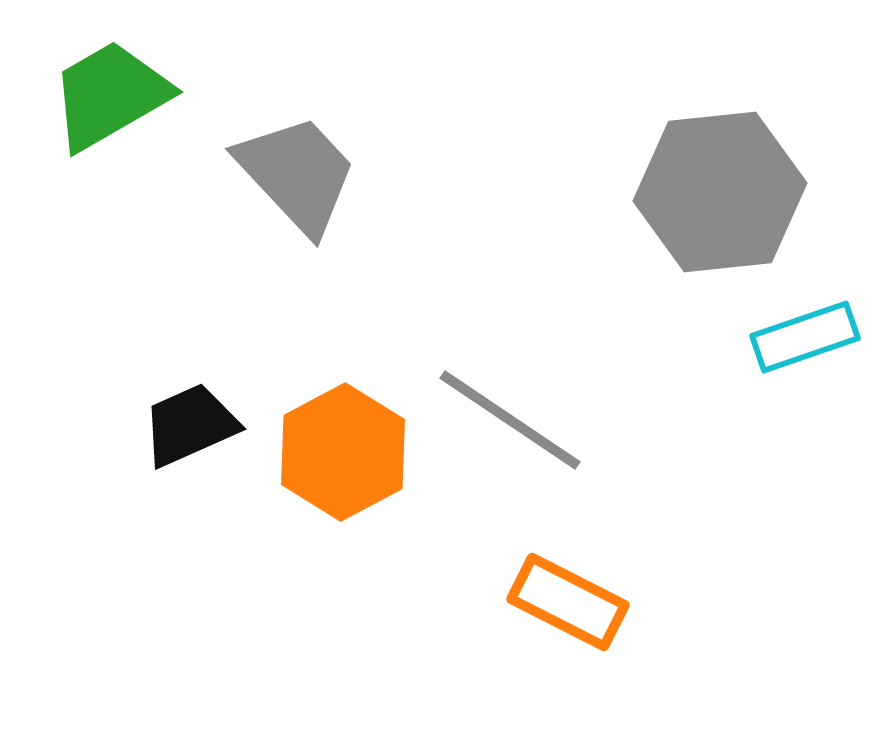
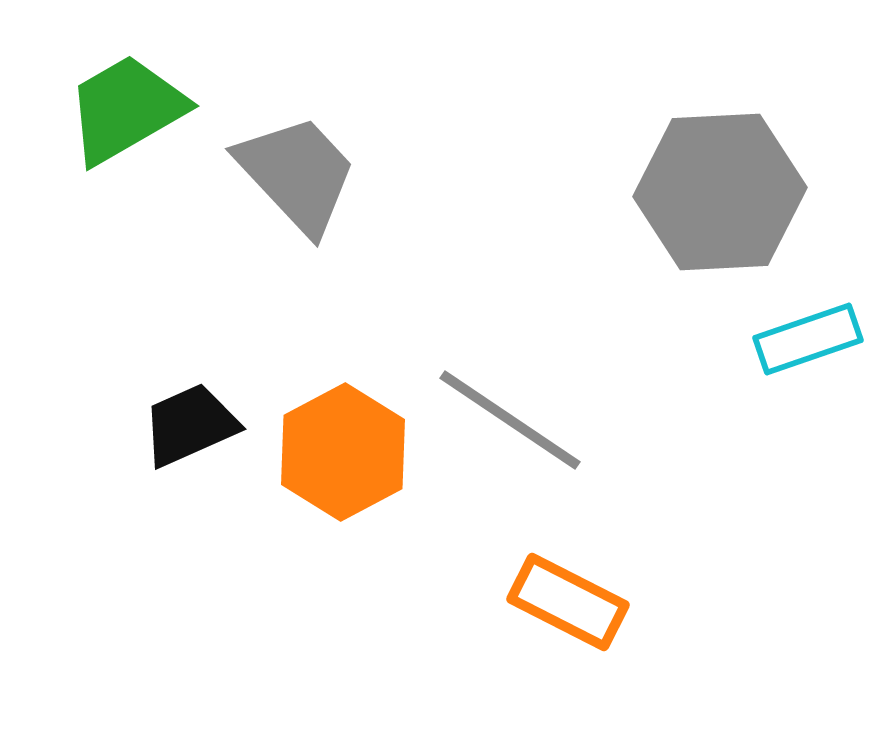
green trapezoid: moved 16 px right, 14 px down
gray hexagon: rotated 3 degrees clockwise
cyan rectangle: moved 3 px right, 2 px down
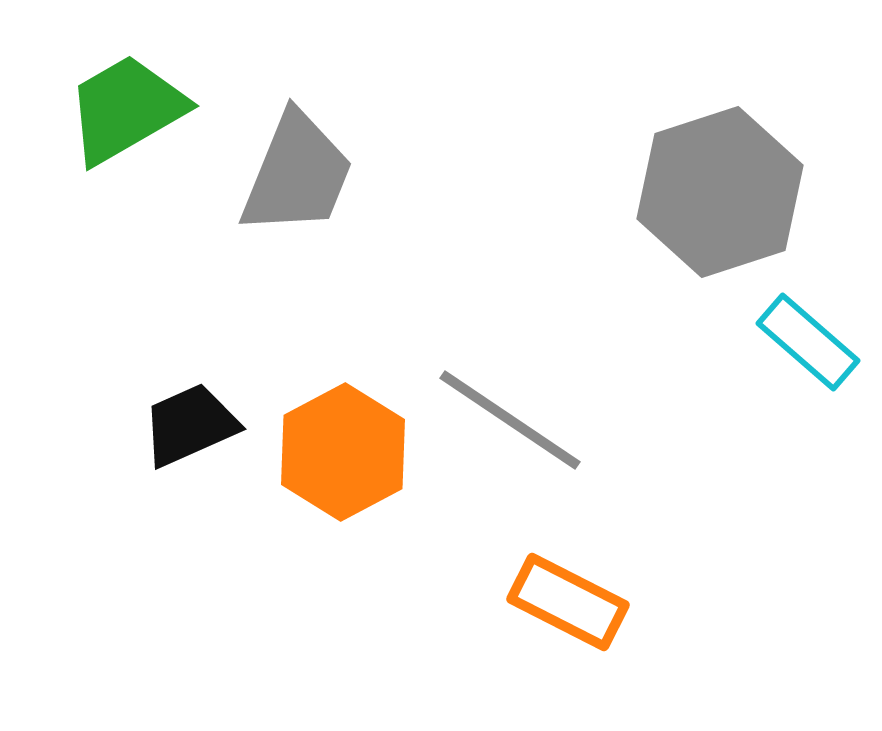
gray trapezoid: rotated 65 degrees clockwise
gray hexagon: rotated 15 degrees counterclockwise
cyan rectangle: moved 3 px down; rotated 60 degrees clockwise
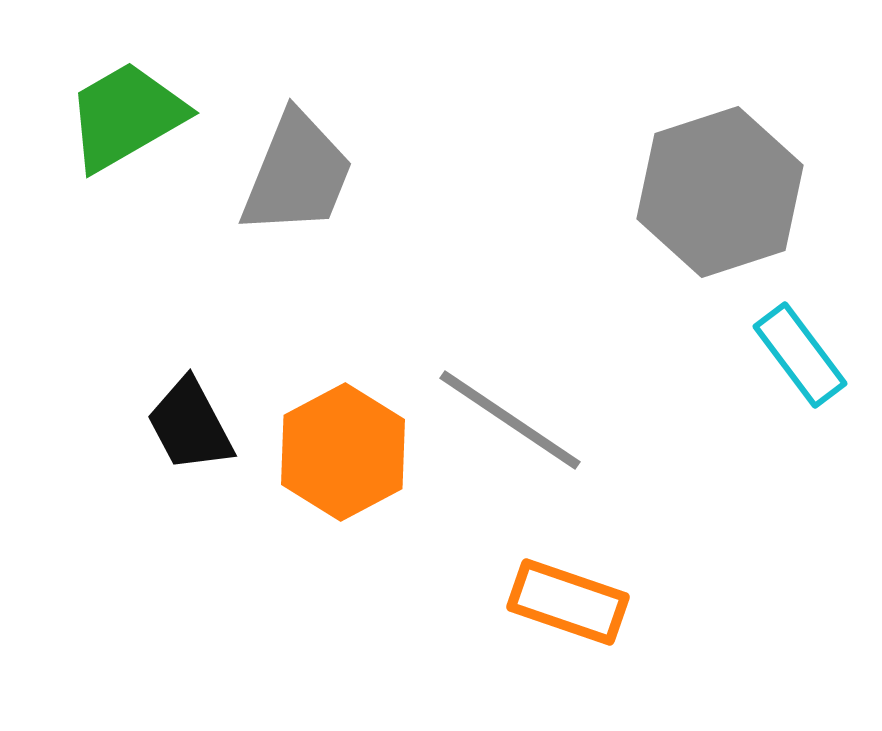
green trapezoid: moved 7 px down
cyan rectangle: moved 8 px left, 13 px down; rotated 12 degrees clockwise
black trapezoid: rotated 94 degrees counterclockwise
orange rectangle: rotated 8 degrees counterclockwise
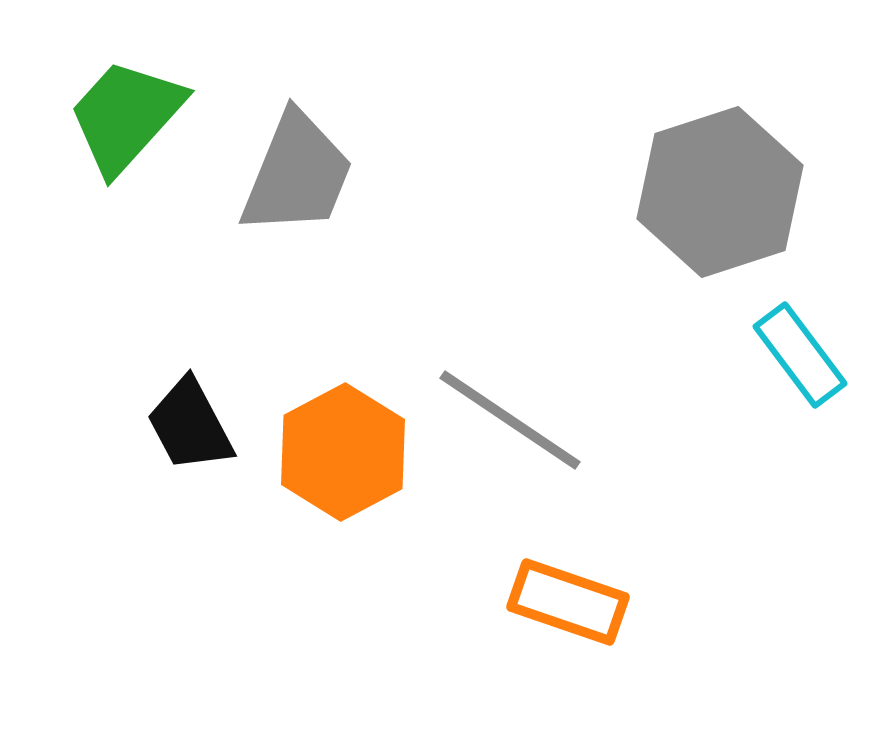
green trapezoid: rotated 18 degrees counterclockwise
